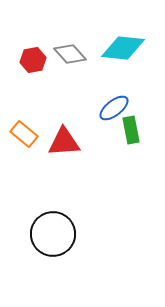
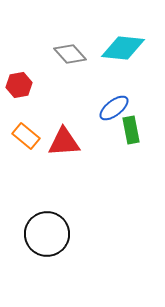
red hexagon: moved 14 px left, 25 px down
orange rectangle: moved 2 px right, 2 px down
black circle: moved 6 px left
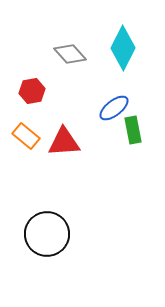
cyan diamond: rotated 69 degrees counterclockwise
red hexagon: moved 13 px right, 6 px down
green rectangle: moved 2 px right
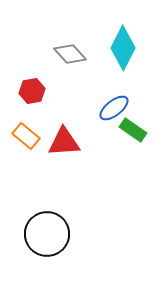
green rectangle: rotated 44 degrees counterclockwise
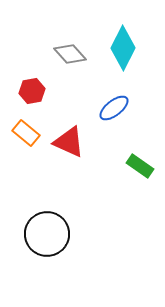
green rectangle: moved 7 px right, 36 px down
orange rectangle: moved 3 px up
red triangle: moved 5 px right; rotated 28 degrees clockwise
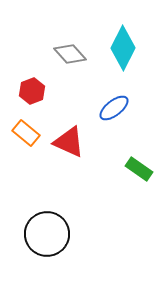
red hexagon: rotated 10 degrees counterclockwise
green rectangle: moved 1 px left, 3 px down
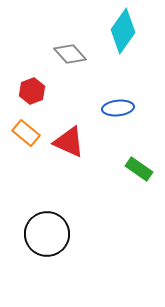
cyan diamond: moved 17 px up; rotated 9 degrees clockwise
blue ellipse: moved 4 px right; rotated 32 degrees clockwise
